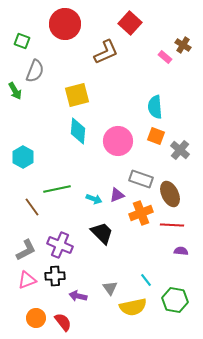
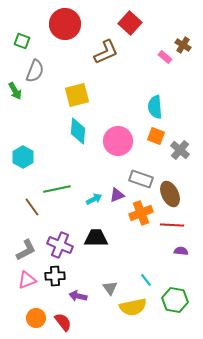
cyan arrow: rotated 49 degrees counterclockwise
black trapezoid: moved 6 px left, 5 px down; rotated 45 degrees counterclockwise
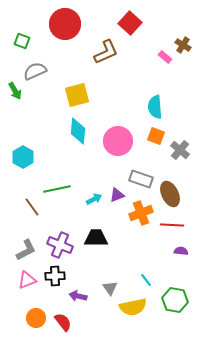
gray semicircle: rotated 135 degrees counterclockwise
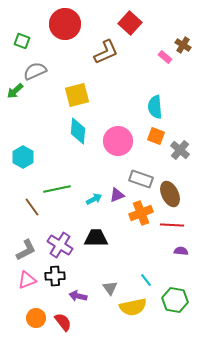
green arrow: rotated 78 degrees clockwise
purple cross: rotated 10 degrees clockwise
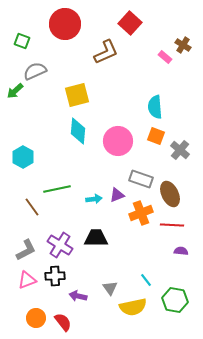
cyan arrow: rotated 21 degrees clockwise
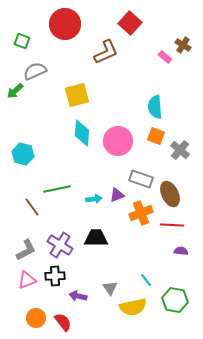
cyan diamond: moved 4 px right, 2 px down
cyan hexagon: moved 3 px up; rotated 15 degrees counterclockwise
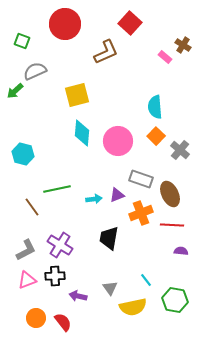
orange square: rotated 24 degrees clockwise
black trapezoid: moved 13 px right; rotated 80 degrees counterclockwise
